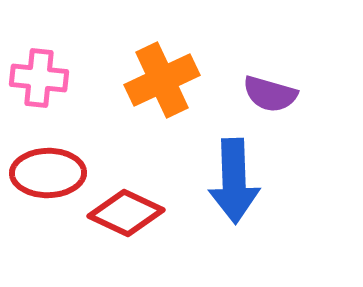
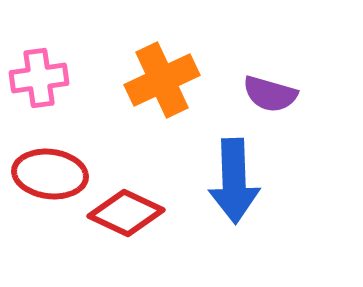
pink cross: rotated 14 degrees counterclockwise
red ellipse: moved 2 px right, 1 px down; rotated 8 degrees clockwise
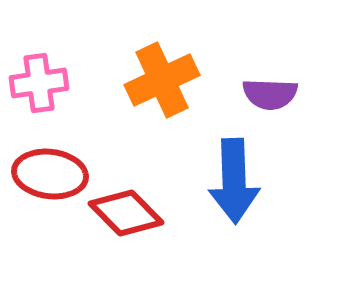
pink cross: moved 5 px down
purple semicircle: rotated 14 degrees counterclockwise
red diamond: rotated 20 degrees clockwise
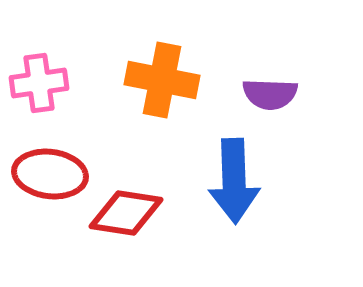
orange cross: rotated 36 degrees clockwise
red diamond: rotated 36 degrees counterclockwise
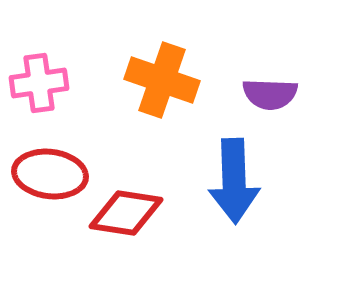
orange cross: rotated 8 degrees clockwise
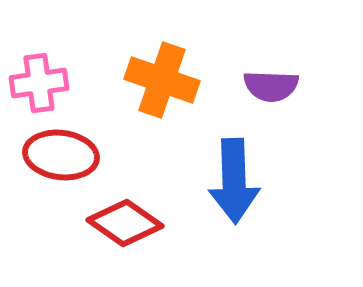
purple semicircle: moved 1 px right, 8 px up
red ellipse: moved 11 px right, 19 px up
red diamond: moved 1 px left, 10 px down; rotated 26 degrees clockwise
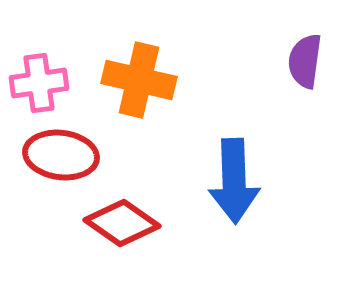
orange cross: moved 23 px left; rotated 6 degrees counterclockwise
purple semicircle: moved 34 px right, 25 px up; rotated 96 degrees clockwise
red diamond: moved 3 px left
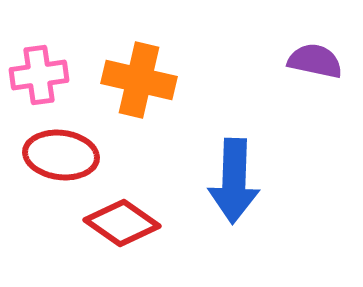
purple semicircle: moved 10 px right; rotated 94 degrees clockwise
pink cross: moved 8 px up
blue arrow: rotated 4 degrees clockwise
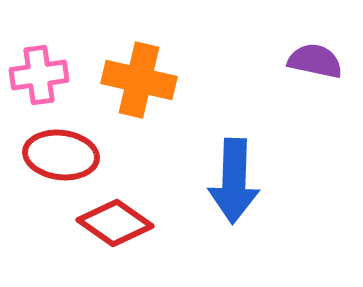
red diamond: moved 7 px left
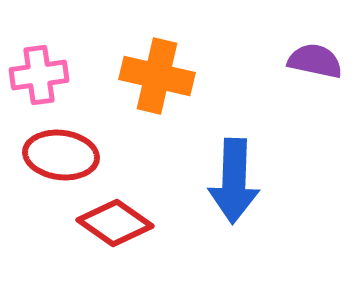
orange cross: moved 18 px right, 4 px up
